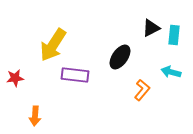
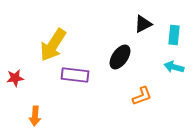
black triangle: moved 8 px left, 4 px up
cyan arrow: moved 3 px right, 5 px up
orange L-shape: moved 6 px down; rotated 30 degrees clockwise
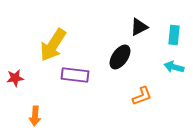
black triangle: moved 4 px left, 3 px down
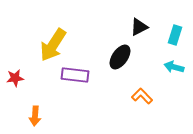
cyan rectangle: moved 1 px right; rotated 12 degrees clockwise
orange L-shape: rotated 115 degrees counterclockwise
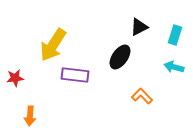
orange arrow: moved 5 px left
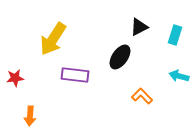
yellow arrow: moved 6 px up
cyan arrow: moved 5 px right, 9 px down
